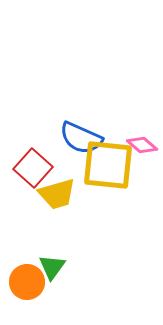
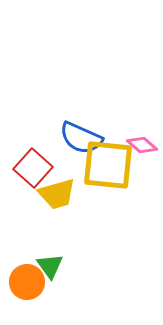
green triangle: moved 2 px left, 1 px up; rotated 12 degrees counterclockwise
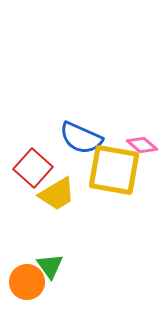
yellow square: moved 6 px right, 5 px down; rotated 4 degrees clockwise
yellow trapezoid: rotated 15 degrees counterclockwise
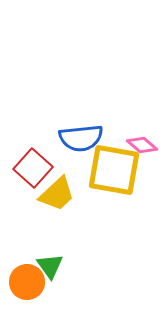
blue semicircle: rotated 30 degrees counterclockwise
yellow trapezoid: rotated 12 degrees counterclockwise
